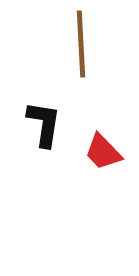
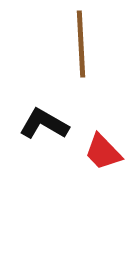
black L-shape: rotated 69 degrees counterclockwise
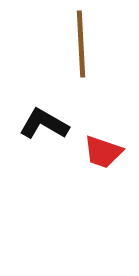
red trapezoid: rotated 27 degrees counterclockwise
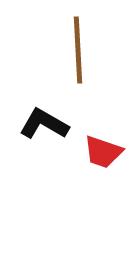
brown line: moved 3 px left, 6 px down
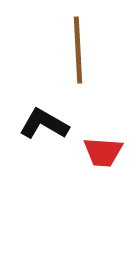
red trapezoid: rotated 15 degrees counterclockwise
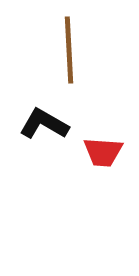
brown line: moved 9 px left
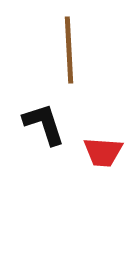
black L-shape: rotated 42 degrees clockwise
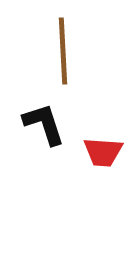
brown line: moved 6 px left, 1 px down
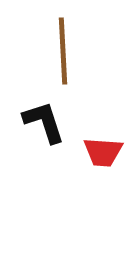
black L-shape: moved 2 px up
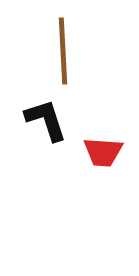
black L-shape: moved 2 px right, 2 px up
